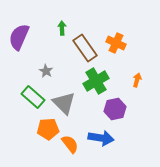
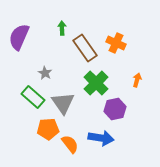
gray star: moved 1 px left, 2 px down
green cross: moved 2 px down; rotated 15 degrees counterclockwise
gray triangle: moved 1 px left; rotated 10 degrees clockwise
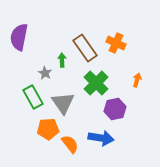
green arrow: moved 32 px down
purple semicircle: rotated 12 degrees counterclockwise
green rectangle: rotated 20 degrees clockwise
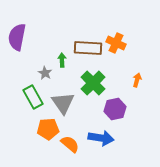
purple semicircle: moved 2 px left
brown rectangle: moved 3 px right; rotated 52 degrees counterclockwise
green cross: moved 3 px left
orange semicircle: rotated 12 degrees counterclockwise
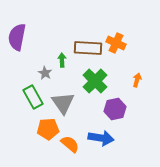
green cross: moved 2 px right, 2 px up
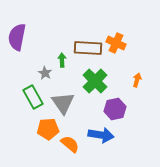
blue arrow: moved 3 px up
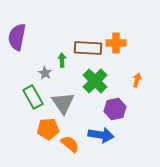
orange cross: rotated 24 degrees counterclockwise
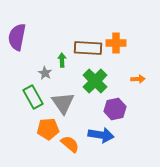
orange arrow: moved 1 px right, 1 px up; rotated 72 degrees clockwise
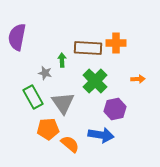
gray star: rotated 16 degrees counterclockwise
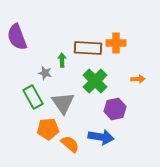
purple semicircle: rotated 32 degrees counterclockwise
blue arrow: moved 2 px down
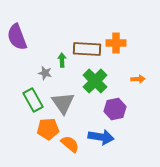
brown rectangle: moved 1 px left, 1 px down
green rectangle: moved 3 px down
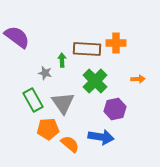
purple semicircle: rotated 148 degrees clockwise
